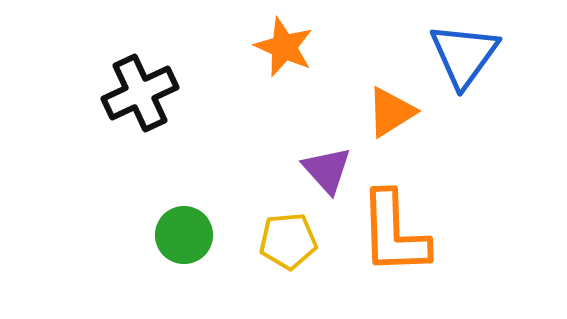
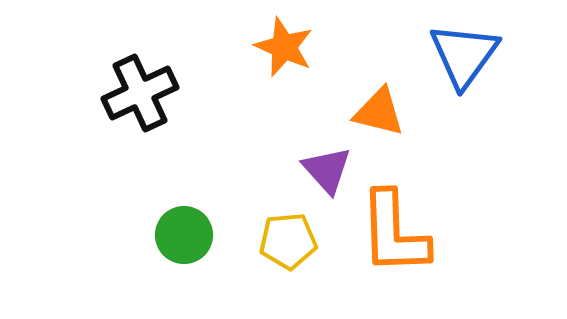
orange triangle: moved 12 px left; rotated 46 degrees clockwise
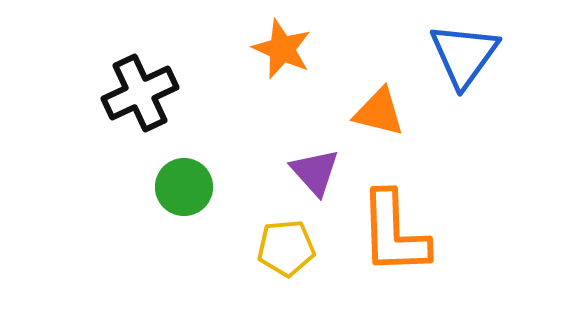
orange star: moved 2 px left, 2 px down
purple triangle: moved 12 px left, 2 px down
green circle: moved 48 px up
yellow pentagon: moved 2 px left, 7 px down
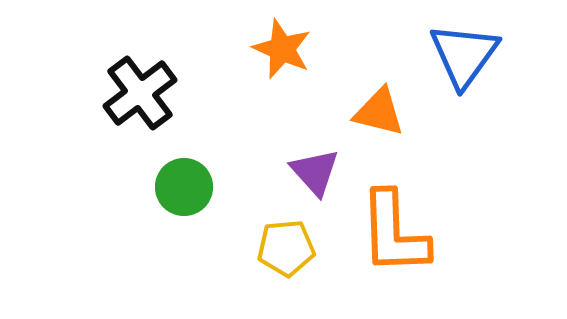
black cross: rotated 12 degrees counterclockwise
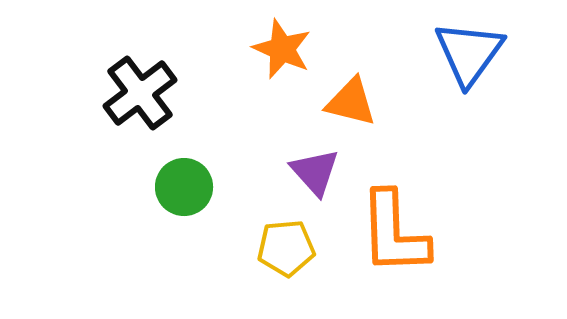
blue triangle: moved 5 px right, 2 px up
orange triangle: moved 28 px left, 10 px up
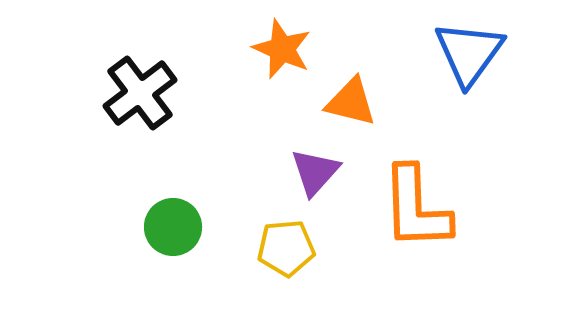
purple triangle: rotated 24 degrees clockwise
green circle: moved 11 px left, 40 px down
orange L-shape: moved 22 px right, 25 px up
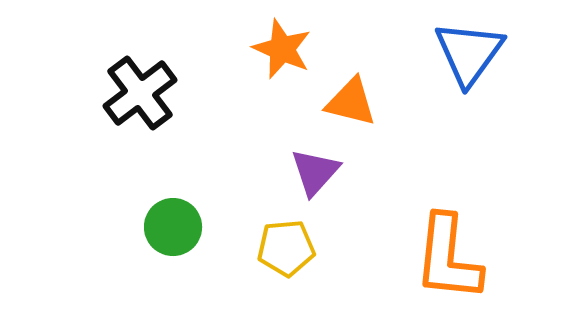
orange L-shape: moved 32 px right, 50 px down; rotated 8 degrees clockwise
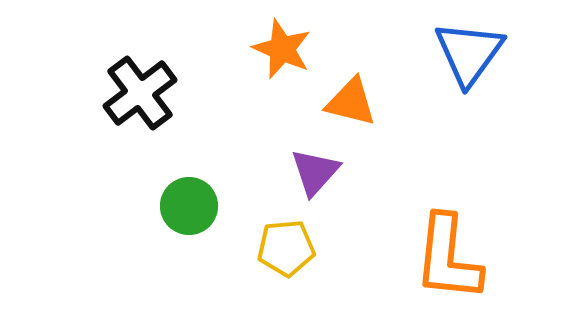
green circle: moved 16 px right, 21 px up
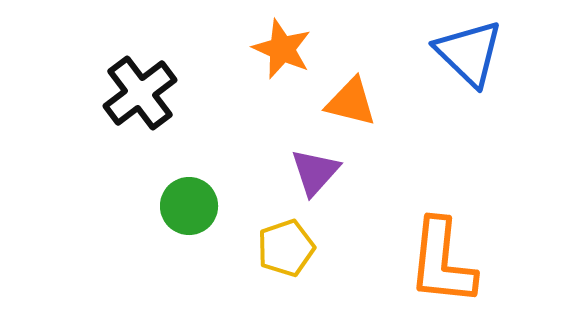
blue triangle: rotated 22 degrees counterclockwise
yellow pentagon: rotated 14 degrees counterclockwise
orange L-shape: moved 6 px left, 4 px down
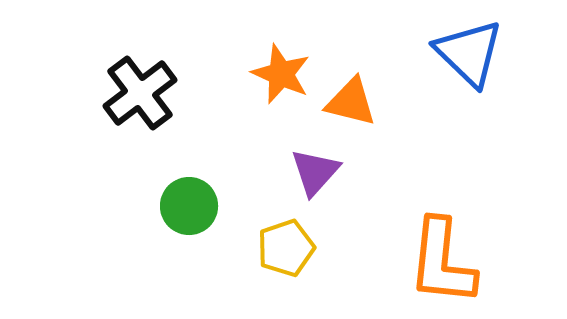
orange star: moved 1 px left, 25 px down
